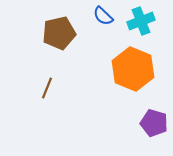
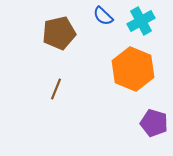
cyan cross: rotated 8 degrees counterclockwise
brown line: moved 9 px right, 1 px down
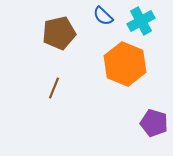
orange hexagon: moved 8 px left, 5 px up
brown line: moved 2 px left, 1 px up
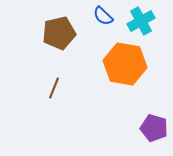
orange hexagon: rotated 12 degrees counterclockwise
purple pentagon: moved 5 px down
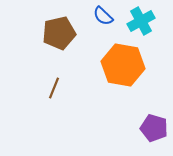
orange hexagon: moved 2 px left, 1 px down
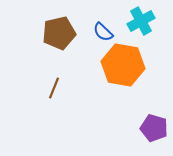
blue semicircle: moved 16 px down
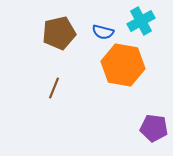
blue semicircle: rotated 30 degrees counterclockwise
purple pentagon: rotated 8 degrees counterclockwise
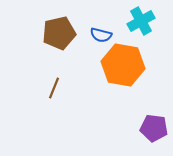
blue semicircle: moved 2 px left, 3 px down
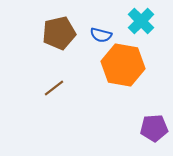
cyan cross: rotated 16 degrees counterclockwise
brown line: rotated 30 degrees clockwise
purple pentagon: rotated 12 degrees counterclockwise
